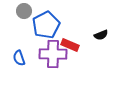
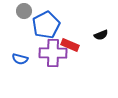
purple cross: moved 1 px up
blue semicircle: moved 1 px right, 1 px down; rotated 56 degrees counterclockwise
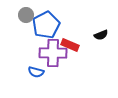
gray circle: moved 2 px right, 4 px down
blue semicircle: moved 16 px right, 13 px down
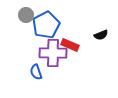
blue semicircle: rotated 56 degrees clockwise
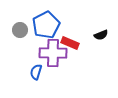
gray circle: moved 6 px left, 15 px down
red rectangle: moved 2 px up
blue semicircle: rotated 35 degrees clockwise
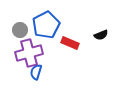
purple cross: moved 24 px left; rotated 16 degrees counterclockwise
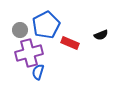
blue semicircle: moved 2 px right
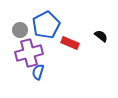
black semicircle: moved 1 px down; rotated 120 degrees counterclockwise
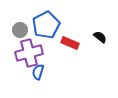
black semicircle: moved 1 px left, 1 px down
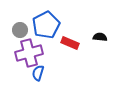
black semicircle: rotated 32 degrees counterclockwise
blue semicircle: moved 1 px down
